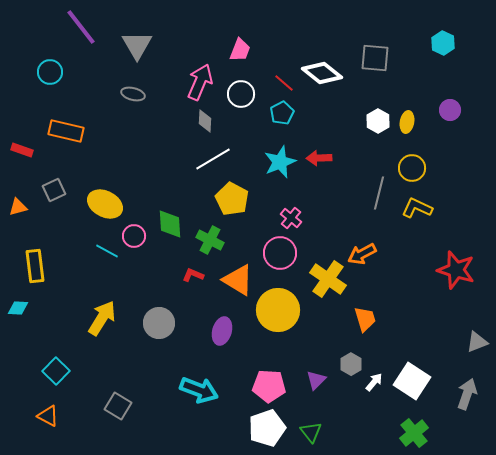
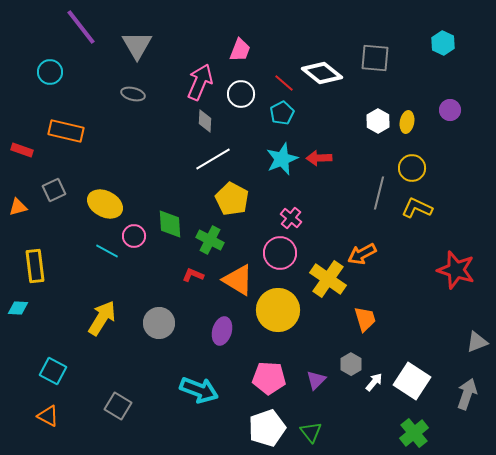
cyan star at (280, 162): moved 2 px right, 3 px up
cyan square at (56, 371): moved 3 px left; rotated 16 degrees counterclockwise
pink pentagon at (269, 386): moved 8 px up
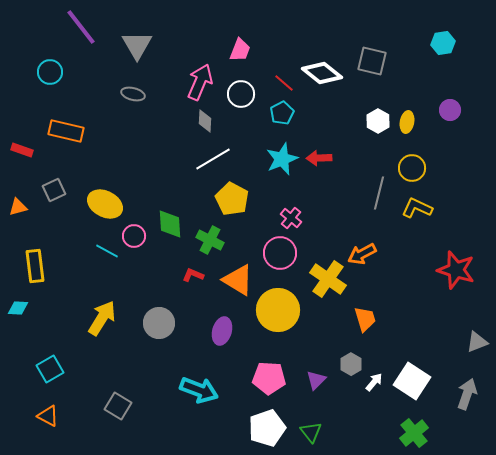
cyan hexagon at (443, 43): rotated 25 degrees clockwise
gray square at (375, 58): moved 3 px left, 3 px down; rotated 8 degrees clockwise
cyan square at (53, 371): moved 3 px left, 2 px up; rotated 32 degrees clockwise
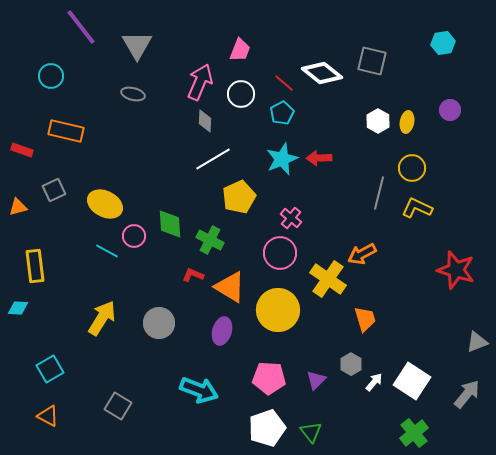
cyan circle at (50, 72): moved 1 px right, 4 px down
yellow pentagon at (232, 199): moved 7 px right, 2 px up; rotated 20 degrees clockwise
orange triangle at (238, 280): moved 8 px left, 7 px down
gray arrow at (467, 394): rotated 20 degrees clockwise
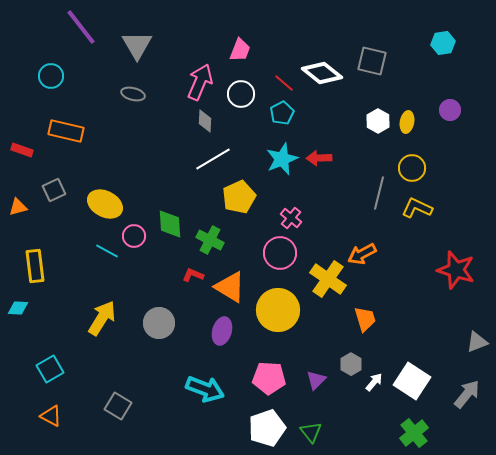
cyan arrow at (199, 390): moved 6 px right, 1 px up
orange triangle at (48, 416): moved 3 px right
